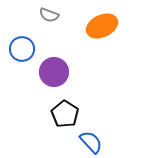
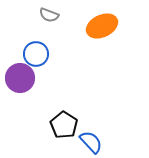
blue circle: moved 14 px right, 5 px down
purple circle: moved 34 px left, 6 px down
black pentagon: moved 1 px left, 11 px down
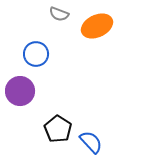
gray semicircle: moved 10 px right, 1 px up
orange ellipse: moved 5 px left
purple circle: moved 13 px down
black pentagon: moved 6 px left, 4 px down
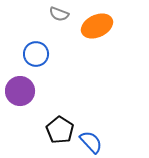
black pentagon: moved 2 px right, 1 px down
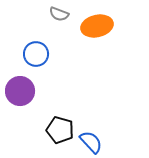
orange ellipse: rotated 12 degrees clockwise
black pentagon: rotated 16 degrees counterclockwise
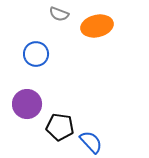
purple circle: moved 7 px right, 13 px down
black pentagon: moved 3 px up; rotated 8 degrees counterclockwise
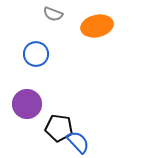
gray semicircle: moved 6 px left
black pentagon: moved 1 px left, 1 px down
blue semicircle: moved 13 px left
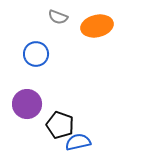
gray semicircle: moved 5 px right, 3 px down
black pentagon: moved 1 px right, 3 px up; rotated 12 degrees clockwise
blue semicircle: rotated 60 degrees counterclockwise
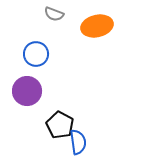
gray semicircle: moved 4 px left, 3 px up
purple circle: moved 13 px up
black pentagon: rotated 8 degrees clockwise
blue semicircle: rotated 95 degrees clockwise
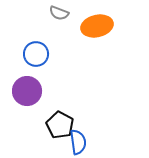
gray semicircle: moved 5 px right, 1 px up
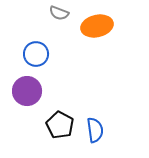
blue semicircle: moved 17 px right, 12 px up
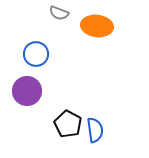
orange ellipse: rotated 20 degrees clockwise
black pentagon: moved 8 px right, 1 px up
